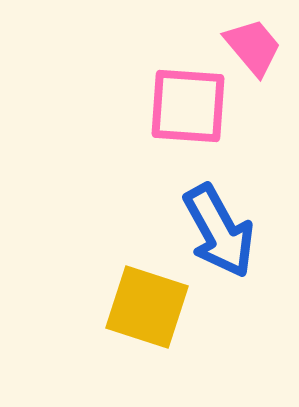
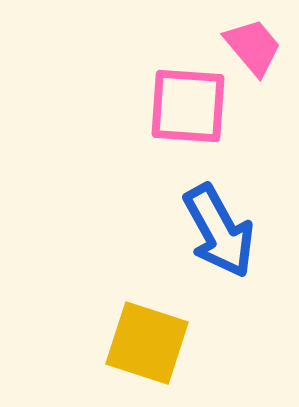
yellow square: moved 36 px down
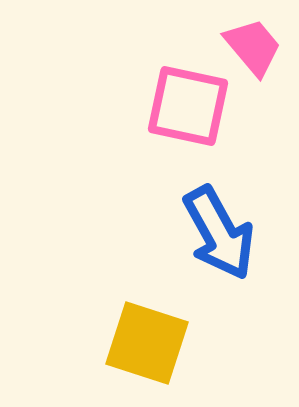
pink square: rotated 8 degrees clockwise
blue arrow: moved 2 px down
